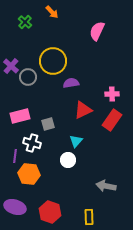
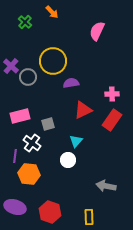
white cross: rotated 18 degrees clockwise
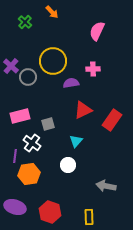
pink cross: moved 19 px left, 25 px up
white circle: moved 5 px down
orange hexagon: rotated 15 degrees counterclockwise
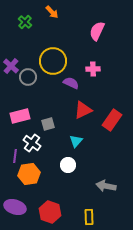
purple semicircle: rotated 35 degrees clockwise
